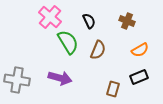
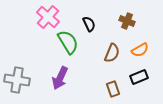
pink cross: moved 2 px left
black semicircle: moved 3 px down
brown semicircle: moved 14 px right, 3 px down
purple arrow: rotated 100 degrees clockwise
brown rectangle: rotated 35 degrees counterclockwise
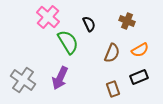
gray cross: moved 6 px right; rotated 25 degrees clockwise
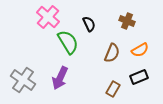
brown rectangle: rotated 49 degrees clockwise
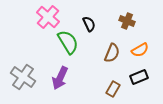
gray cross: moved 3 px up
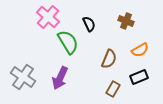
brown cross: moved 1 px left
brown semicircle: moved 3 px left, 6 px down
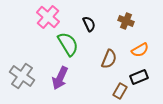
green semicircle: moved 2 px down
gray cross: moved 1 px left, 1 px up
brown rectangle: moved 7 px right, 2 px down
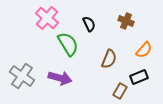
pink cross: moved 1 px left, 1 px down
orange semicircle: moved 4 px right; rotated 18 degrees counterclockwise
purple arrow: rotated 100 degrees counterclockwise
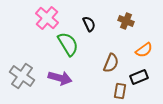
orange semicircle: rotated 12 degrees clockwise
brown semicircle: moved 2 px right, 4 px down
brown rectangle: rotated 21 degrees counterclockwise
